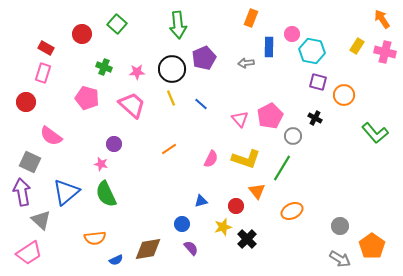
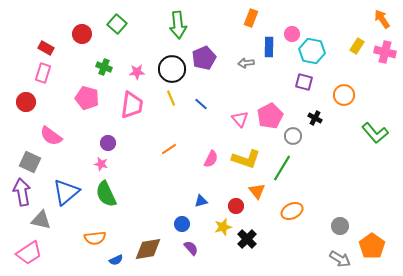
purple square at (318, 82): moved 14 px left
pink trapezoid at (132, 105): rotated 56 degrees clockwise
purple circle at (114, 144): moved 6 px left, 1 px up
gray triangle at (41, 220): rotated 30 degrees counterclockwise
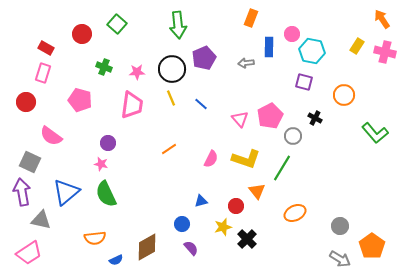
pink pentagon at (87, 98): moved 7 px left, 2 px down
orange ellipse at (292, 211): moved 3 px right, 2 px down
brown diamond at (148, 249): moved 1 px left, 2 px up; rotated 20 degrees counterclockwise
